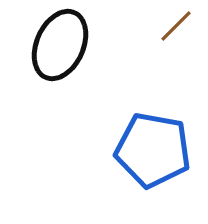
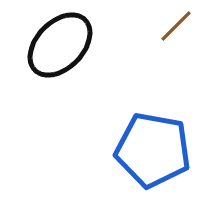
black ellipse: rotated 20 degrees clockwise
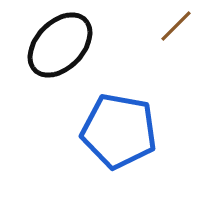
blue pentagon: moved 34 px left, 19 px up
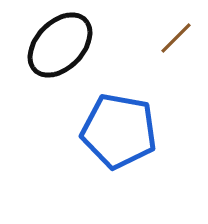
brown line: moved 12 px down
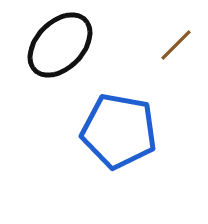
brown line: moved 7 px down
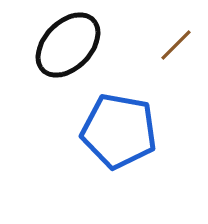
black ellipse: moved 8 px right
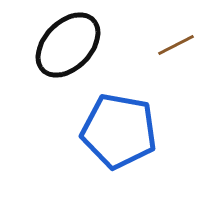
brown line: rotated 18 degrees clockwise
